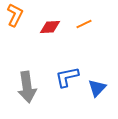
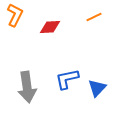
orange line: moved 10 px right, 7 px up
blue L-shape: moved 2 px down
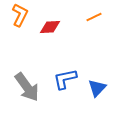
orange L-shape: moved 5 px right
blue L-shape: moved 2 px left
gray arrow: rotated 28 degrees counterclockwise
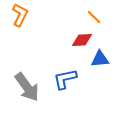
orange line: rotated 70 degrees clockwise
red diamond: moved 32 px right, 13 px down
blue triangle: moved 3 px right, 29 px up; rotated 42 degrees clockwise
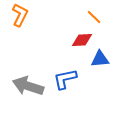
gray arrow: moved 1 px right, 1 px up; rotated 144 degrees clockwise
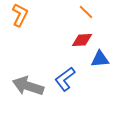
orange line: moved 8 px left, 5 px up
blue L-shape: rotated 25 degrees counterclockwise
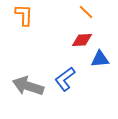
orange L-shape: moved 4 px right; rotated 25 degrees counterclockwise
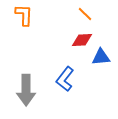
orange line: moved 1 px left, 2 px down
blue triangle: moved 1 px right, 2 px up
blue L-shape: rotated 15 degrees counterclockwise
gray arrow: moved 2 px left, 4 px down; rotated 108 degrees counterclockwise
